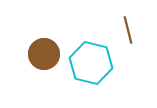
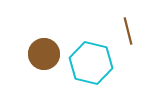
brown line: moved 1 px down
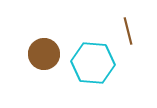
cyan hexagon: moved 2 px right; rotated 9 degrees counterclockwise
